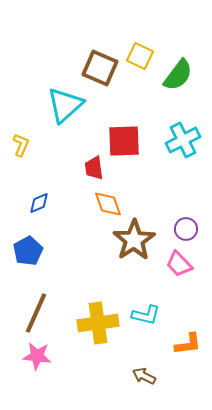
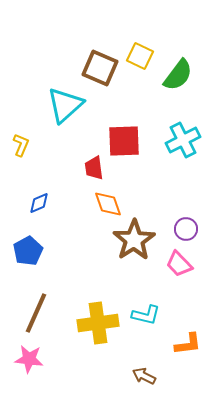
pink star: moved 8 px left, 3 px down
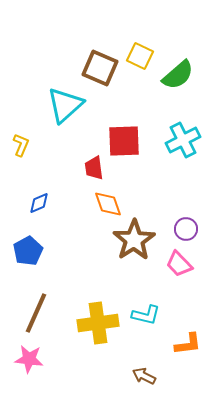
green semicircle: rotated 12 degrees clockwise
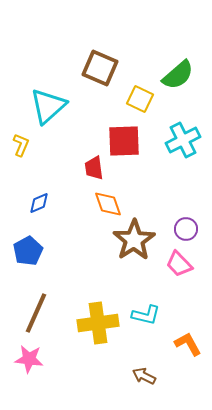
yellow square: moved 43 px down
cyan triangle: moved 17 px left, 1 px down
orange L-shape: rotated 112 degrees counterclockwise
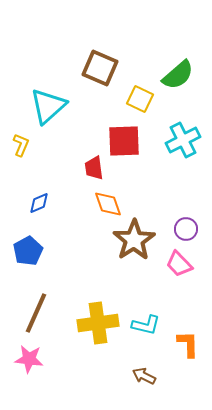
cyan L-shape: moved 10 px down
orange L-shape: rotated 28 degrees clockwise
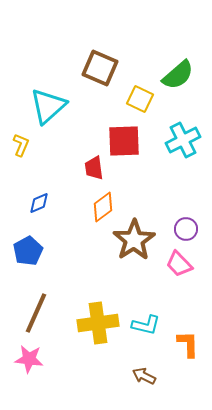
orange diamond: moved 5 px left, 3 px down; rotated 72 degrees clockwise
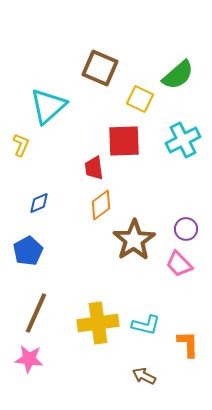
orange diamond: moved 2 px left, 2 px up
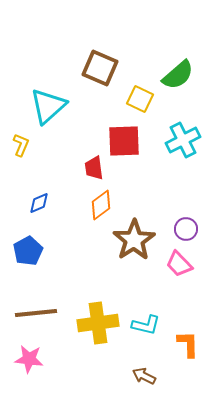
brown line: rotated 60 degrees clockwise
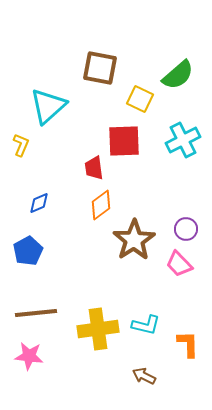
brown square: rotated 12 degrees counterclockwise
yellow cross: moved 6 px down
pink star: moved 3 px up
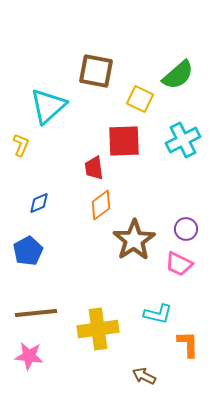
brown square: moved 4 px left, 3 px down
pink trapezoid: rotated 20 degrees counterclockwise
cyan L-shape: moved 12 px right, 11 px up
